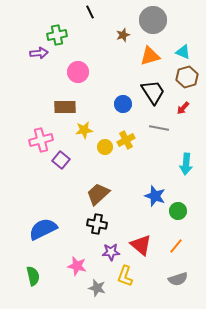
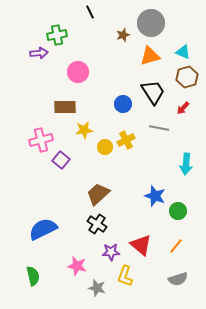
gray circle: moved 2 px left, 3 px down
black cross: rotated 24 degrees clockwise
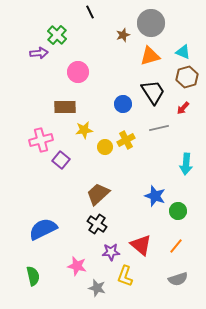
green cross: rotated 36 degrees counterclockwise
gray line: rotated 24 degrees counterclockwise
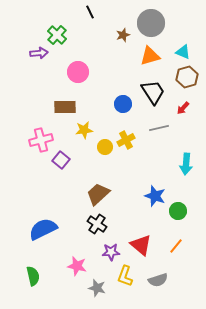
gray semicircle: moved 20 px left, 1 px down
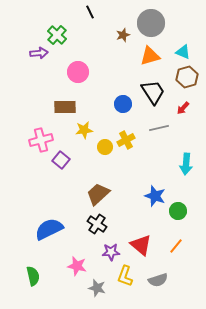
blue semicircle: moved 6 px right
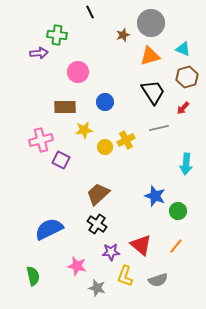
green cross: rotated 36 degrees counterclockwise
cyan triangle: moved 3 px up
blue circle: moved 18 px left, 2 px up
purple square: rotated 12 degrees counterclockwise
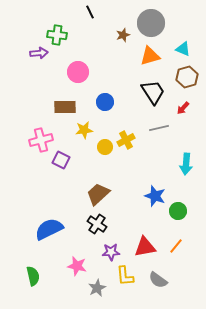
red triangle: moved 4 px right, 2 px down; rotated 50 degrees counterclockwise
yellow L-shape: rotated 25 degrees counterclockwise
gray semicircle: rotated 54 degrees clockwise
gray star: rotated 30 degrees clockwise
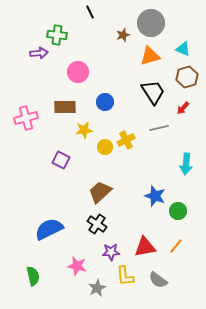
pink cross: moved 15 px left, 22 px up
brown trapezoid: moved 2 px right, 2 px up
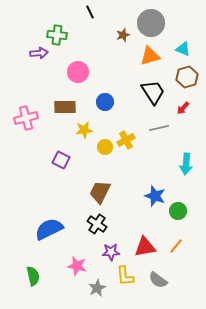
brown trapezoid: rotated 20 degrees counterclockwise
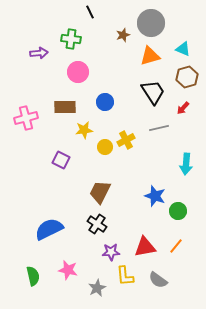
green cross: moved 14 px right, 4 px down
pink star: moved 9 px left, 4 px down
